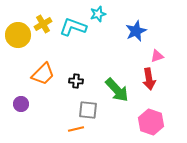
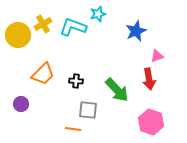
orange line: moved 3 px left; rotated 21 degrees clockwise
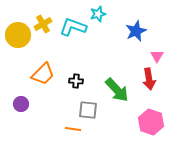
pink triangle: rotated 40 degrees counterclockwise
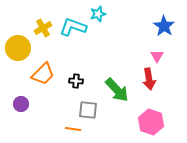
yellow cross: moved 4 px down
blue star: moved 28 px right, 5 px up; rotated 15 degrees counterclockwise
yellow circle: moved 13 px down
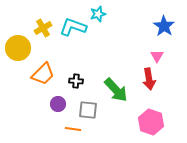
green arrow: moved 1 px left
purple circle: moved 37 px right
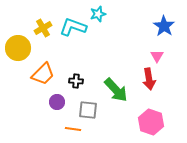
purple circle: moved 1 px left, 2 px up
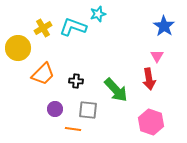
purple circle: moved 2 px left, 7 px down
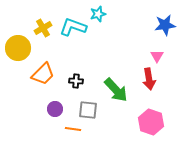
blue star: moved 1 px right, 1 px up; rotated 30 degrees clockwise
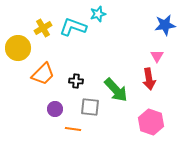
gray square: moved 2 px right, 3 px up
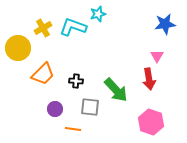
blue star: moved 1 px up
